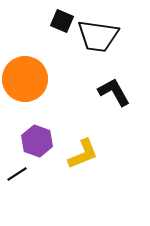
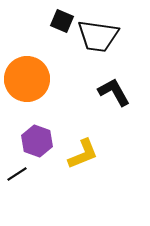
orange circle: moved 2 px right
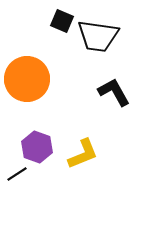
purple hexagon: moved 6 px down
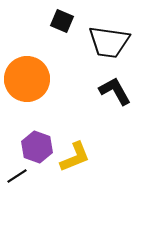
black trapezoid: moved 11 px right, 6 px down
black L-shape: moved 1 px right, 1 px up
yellow L-shape: moved 8 px left, 3 px down
black line: moved 2 px down
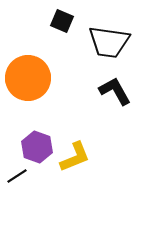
orange circle: moved 1 px right, 1 px up
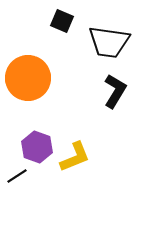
black L-shape: rotated 60 degrees clockwise
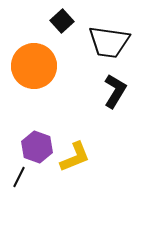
black square: rotated 25 degrees clockwise
orange circle: moved 6 px right, 12 px up
black line: moved 2 px right, 1 px down; rotated 30 degrees counterclockwise
